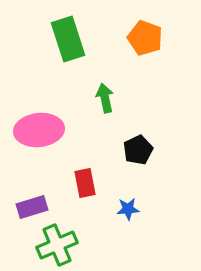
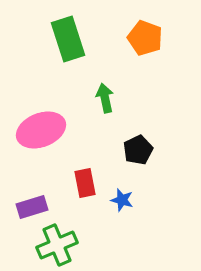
pink ellipse: moved 2 px right; rotated 15 degrees counterclockwise
blue star: moved 6 px left, 9 px up; rotated 20 degrees clockwise
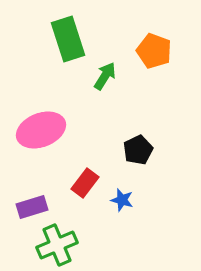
orange pentagon: moved 9 px right, 13 px down
green arrow: moved 22 px up; rotated 44 degrees clockwise
red rectangle: rotated 48 degrees clockwise
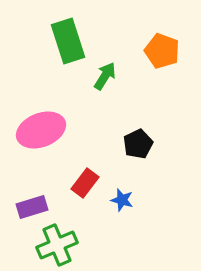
green rectangle: moved 2 px down
orange pentagon: moved 8 px right
black pentagon: moved 6 px up
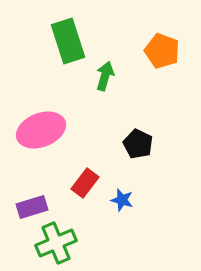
green arrow: rotated 16 degrees counterclockwise
black pentagon: rotated 20 degrees counterclockwise
green cross: moved 1 px left, 2 px up
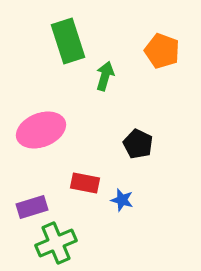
red rectangle: rotated 64 degrees clockwise
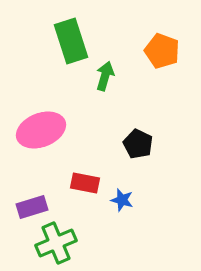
green rectangle: moved 3 px right
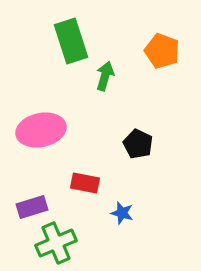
pink ellipse: rotated 9 degrees clockwise
blue star: moved 13 px down
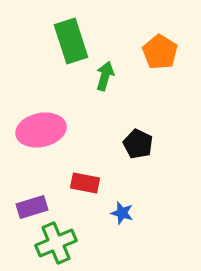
orange pentagon: moved 2 px left, 1 px down; rotated 12 degrees clockwise
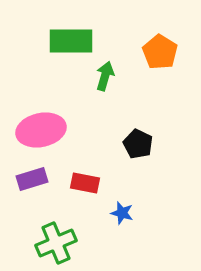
green rectangle: rotated 72 degrees counterclockwise
purple rectangle: moved 28 px up
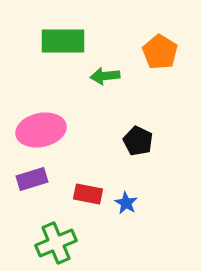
green rectangle: moved 8 px left
green arrow: rotated 112 degrees counterclockwise
black pentagon: moved 3 px up
red rectangle: moved 3 px right, 11 px down
blue star: moved 4 px right, 10 px up; rotated 15 degrees clockwise
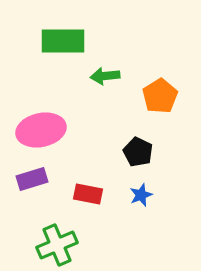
orange pentagon: moved 44 px down; rotated 8 degrees clockwise
black pentagon: moved 11 px down
blue star: moved 15 px right, 8 px up; rotated 20 degrees clockwise
green cross: moved 1 px right, 2 px down
